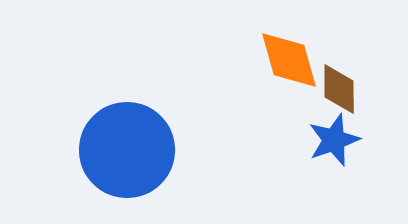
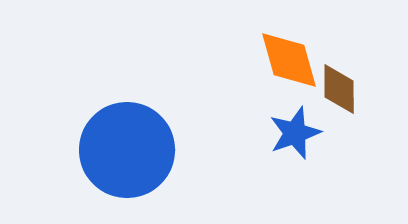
blue star: moved 39 px left, 7 px up
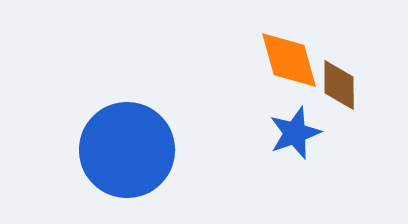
brown diamond: moved 4 px up
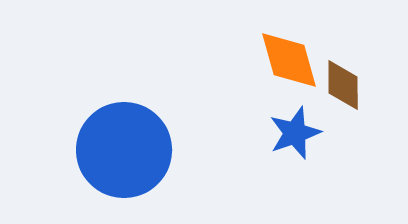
brown diamond: moved 4 px right
blue circle: moved 3 px left
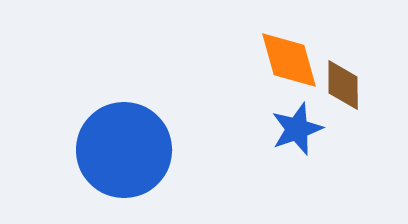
blue star: moved 2 px right, 4 px up
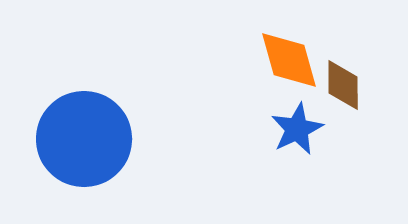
blue star: rotated 6 degrees counterclockwise
blue circle: moved 40 px left, 11 px up
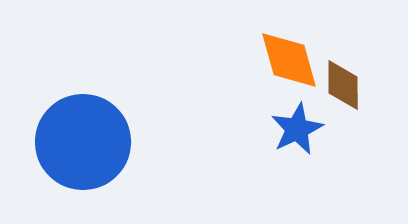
blue circle: moved 1 px left, 3 px down
